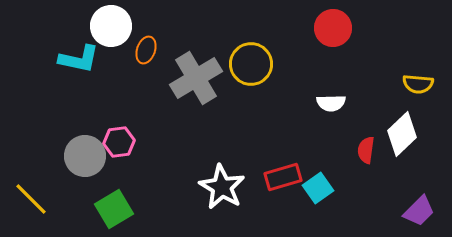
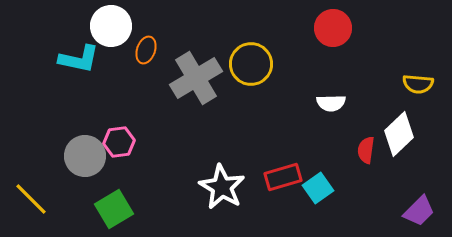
white diamond: moved 3 px left
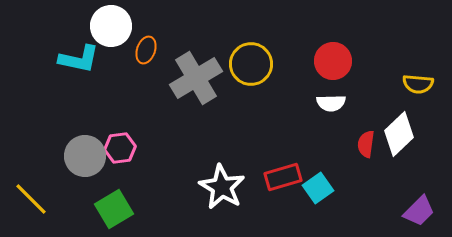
red circle: moved 33 px down
pink hexagon: moved 1 px right, 6 px down
red semicircle: moved 6 px up
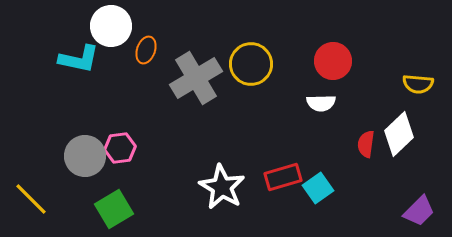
white semicircle: moved 10 px left
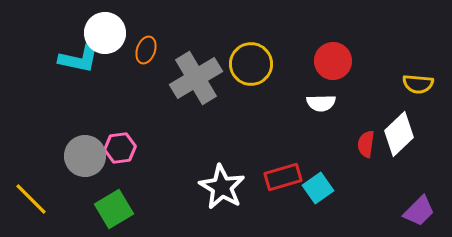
white circle: moved 6 px left, 7 px down
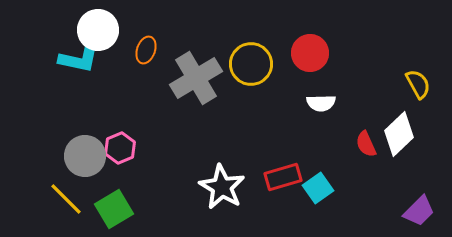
white circle: moved 7 px left, 3 px up
red circle: moved 23 px left, 8 px up
yellow semicircle: rotated 124 degrees counterclockwise
red semicircle: rotated 32 degrees counterclockwise
pink hexagon: rotated 16 degrees counterclockwise
yellow line: moved 35 px right
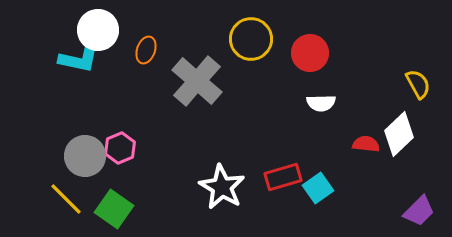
yellow circle: moved 25 px up
gray cross: moved 1 px right, 3 px down; rotated 18 degrees counterclockwise
red semicircle: rotated 120 degrees clockwise
green square: rotated 24 degrees counterclockwise
